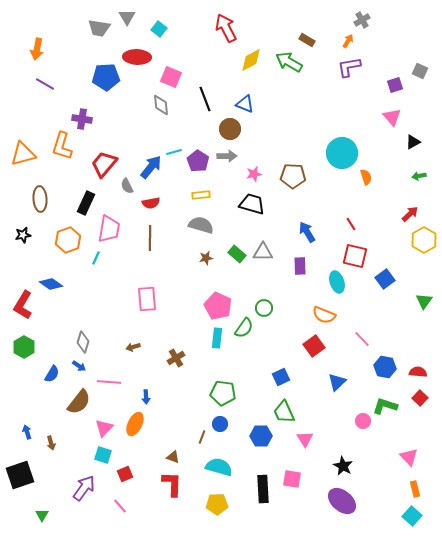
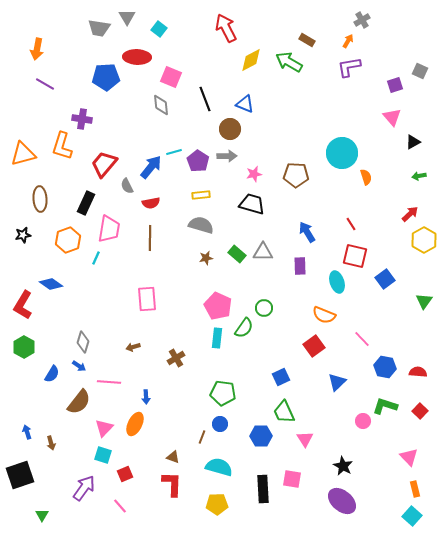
brown pentagon at (293, 176): moved 3 px right, 1 px up
red square at (420, 398): moved 13 px down
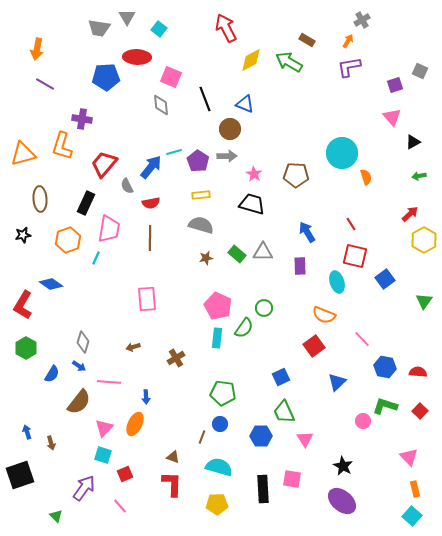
pink star at (254, 174): rotated 28 degrees counterclockwise
green hexagon at (24, 347): moved 2 px right, 1 px down
green triangle at (42, 515): moved 14 px right, 1 px down; rotated 16 degrees counterclockwise
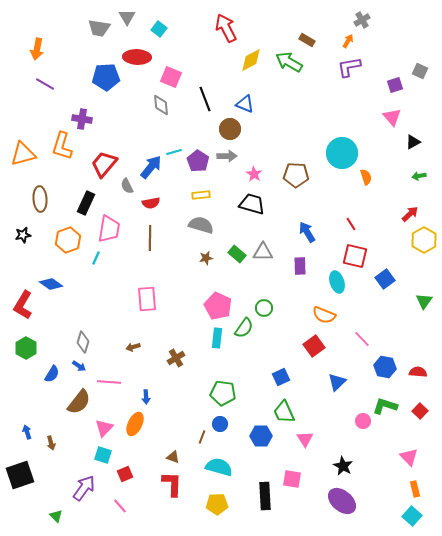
black rectangle at (263, 489): moved 2 px right, 7 px down
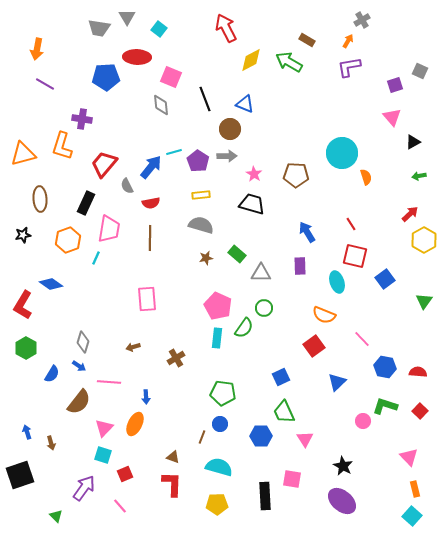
gray triangle at (263, 252): moved 2 px left, 21 px down
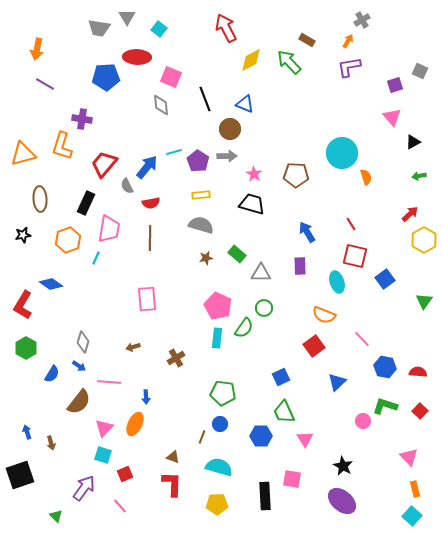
green arrow at (289, 62): rotated 16 degrees clockwise
blue arrow at (151, 167): moved 4 px left
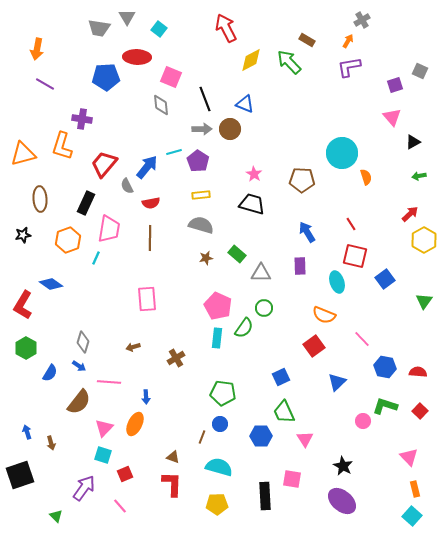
gray arrow at (227, 156): moved 25 px left, 27 px up
brown pentagon at (296, 175): moved 6 px right, 5 px down
blue semicircle at (52, 374): moved 2 px left, 1 px up
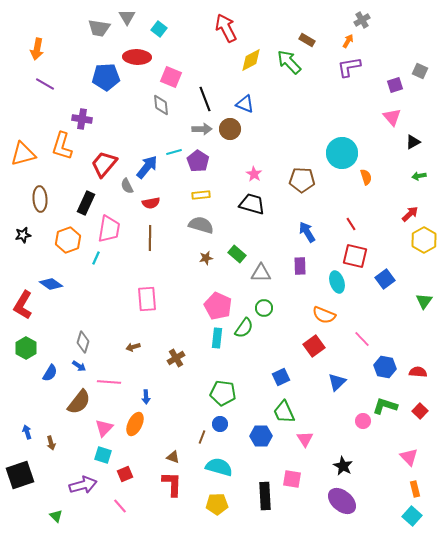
purple arrow at (84, 488): moved 1 px left, 3 px up; rotated 40 degrees clockwise
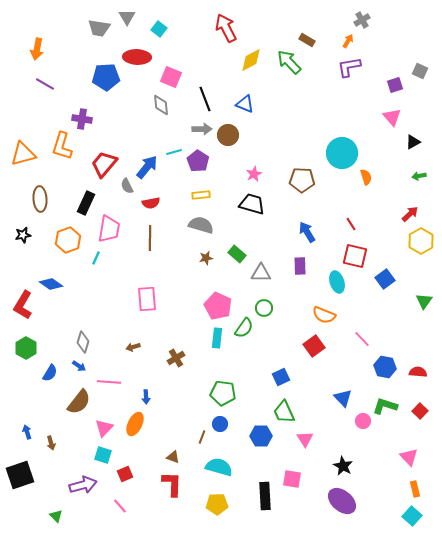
brown circle at (230, 129): moved 2 px left, 6 px down
pink star at (254, 174): rotated 14 degrees clockwise
yellow hexagon at (424, 240): moved 3 px left, 1 px down
blue triangle at (337, 382): moved 6 px right, 16 px down; rotated 30 degrees counterclockwise
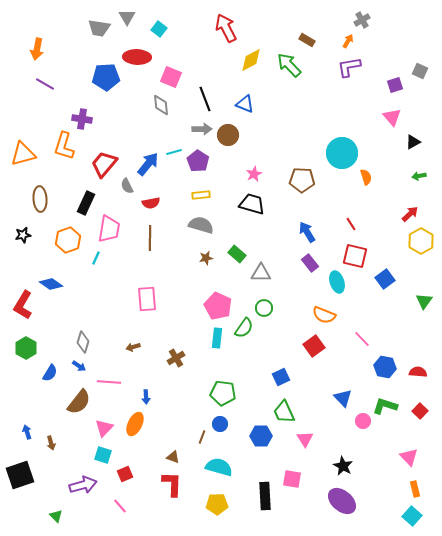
green arrow at (289, 62): moved 3 px down
orange L-shape at (62, 146): moved 2 px right
blue arrow at (147, 167): moved 1 px right, 3 px up
purple rectangle at (300, 266): moved 10 px right, 3 px up; rotated 36 degrees counterclockwise
